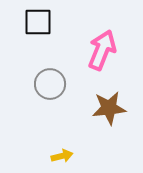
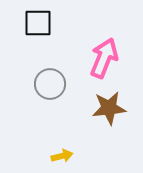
black square: moved 1 px down
pink arrow: moved 2 px right, 8 px down
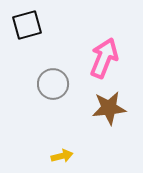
black square: moved 11 px left, 2 px down; rotated 16 degrees counterclockwise
gray circle: moved 3 px right
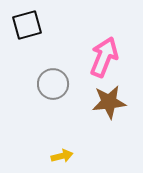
pink arrow: moved 1 px up
brown star: moved 6 px up
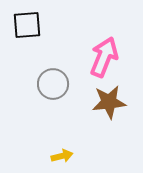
black square: rotated 12 degrees clockwise
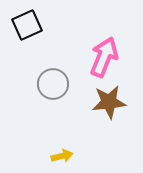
black square: rotated 20 degrees counterclockwise
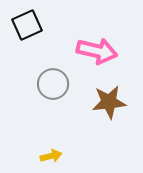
pink arrow: moved 7 px left, 6 px up; rotated 81 degrees clockwise
yellow arrow: moved 11 px left
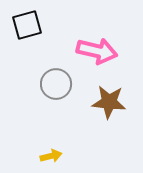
black square: rotated 8 degrees clockwise
gray circle: moved 3 px right
brown star: rotated 12 degrees clockwise
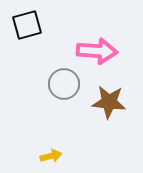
pink arrow: rotated 9 degrees counterclockwise
gray circle: moved 8 px right
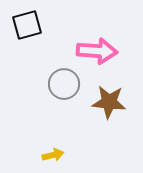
yellow arrow: moved 2 px right, 1 px up
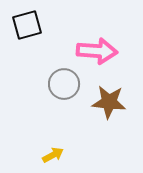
yellow arrow: rotated 15 degrees counterclockwise
